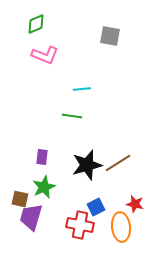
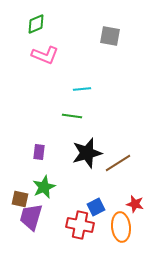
purple rectangle: moved 3 px left, 5 px up
black star: moved 12 px up
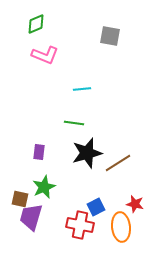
green line: moved 2 px right, 7 px down
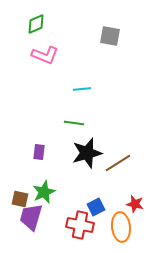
green star: moved 5 px down
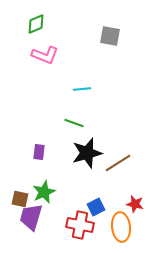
green line: rotated 12 degrees clockwise
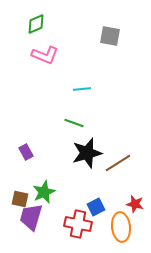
purple rectangle: moved 13 px left; rotated 35 degrees counterclockwise
red cross: moved 2 px left, 1 px up
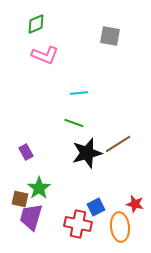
cyan line: moved 3 px left, 4 px down
brown line: moved 19 px up
green star: moved 5 px left, 4 px up; rotated 10 degrees counterclockwise
orange ellipse: moved 1 px left
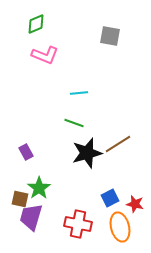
blue square: moved 14 px right, 9 px up
orange ellipse: rotated 8 degrees counterclockwise
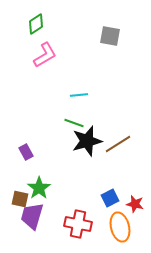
green diamond: rotated 10 degrees counterclockwise
pink L-shape: rotated 52 degrees counterclockwise
cyan line: moved 2 px down
black star: moved 12 px up
purple trapezoid: moved 1 px right, 1 px up
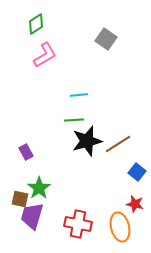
gray square: moved 4 px left, 3 px down; rotated 25 degrees clockwise
green line: moved 3 px up; rotated 24 degrees counterclockwise
blue square: moved 27 px right, 26 px up; rotated 24 degrees counterclockwise
